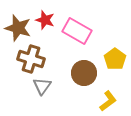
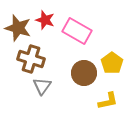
yellow pentagon: moved 3 px left, 4 px down
yellow L-shape: rotated 25 degrees clockwise
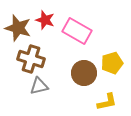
yellow pentagon: rotated 20 degrees clockwise
gray triangle: moved 3 px left; rotated 42 degrees clockwise
yellow L-shape: moved 1 px left, 1 px down
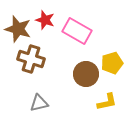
brown star: moved 1 px down
brown circle: moved 2 px right, 1 px down
gray triangle: moved 17 px down
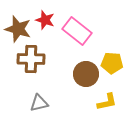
pink rectangle: rotated 8 degrees clockwise
brown cross: rotated 16 degrees counterclockwise
yellow pentagon: rotated 20 degrees clockwise
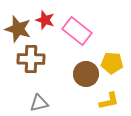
yellow L-shape: moved 2 px right, 1 px up
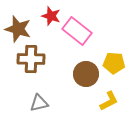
red star: moved 6 px right, 4 px up
yellow pentagon: moved 2 px right
yellow L-shape: rotated 15 degrees counterclockwise
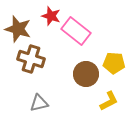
pink rectangle: moved 1 px left
brown cross: rotated 16 degrees clockwise
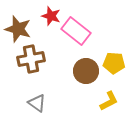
brown cross: rotated 28 degrees counterclockwise
brown circle: moved 3 px up
gray triangle: moved 2 px left; rotated 48 degrees clockwise
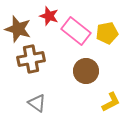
red star: moved 2 px left
yellow pentagon: moved 7 px left, 30 px up; rotated 15 degrees counterclockwise
yellow L-shape: moved 2 px right, 1 px down
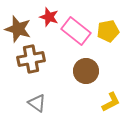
red star: moved 1 px down
yellow pentagon: moved 1 px right, 2 px up
